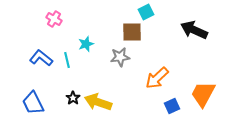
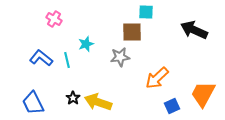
cyan square: rotated 28 degrees clockwise
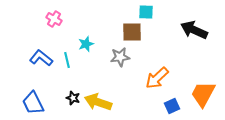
black star: rotated 16 degrees counterclockwise
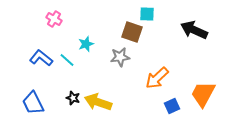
cyan square: moved 1 px right, 2 px down
brown square: rotated 20 degrees clockwise
cyan line: rotated 35 degrees counterclockwise
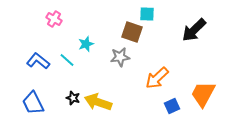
black arrow: rotated 68 degrees counterclockwise
blue L-shape: moved 3 px left, 3 px down
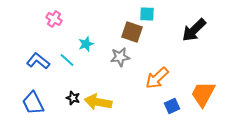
yellow arrow: rotated 8 degrees counterclockwise
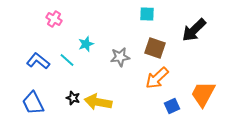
brown square: moved 23 px right, 16 px down
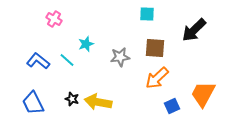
brown square: rotated 15 degrees counterclockwise
black star: moved 1 px left, 1 px down
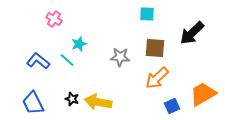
black arrow: moved 2 px left, 3 px down
cyan star: moved 7 px left
gray star: rotated 12 degrees clockwise
orange trapezoid: rotated 32 degrees clockwise
